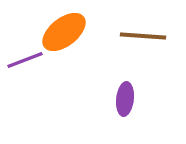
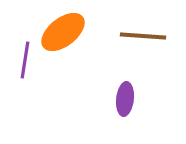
orange ellipse: moved 1 px left
purple line: rotated 60 degrees counterclockwise
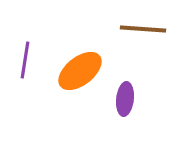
orange ellipse: moved 17 px right, 39 px down
brown line: moved 7 px up
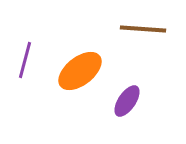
purple line: rotated 6 degrees clockwise
purple ellipse: moved 2 px right, 2 px down; rotated 28 degrees clockwise
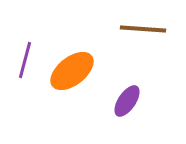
orange ellipse: moved 8 px left
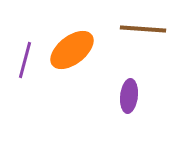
orange ellipse: moved 21 px up
purple ellipse: moved 2 px right, 5 px up; rotated 28 degrees counterclockwise
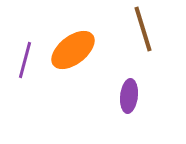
brown line: rotated 69 degrees clockwise
orange ellipse: moved 1 px right
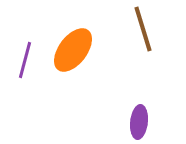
orange ellipse: rotated 15 degrees counterclockwise
purple ellipse: moved 10 px right, 26 px down
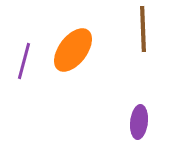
brown line: rotated 15 degrees clockwise
purple line: moved 1 px left, 1 px down
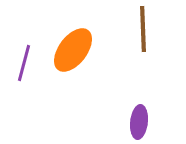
purple line: moved 2 px down
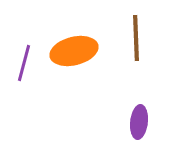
brown line: moved 7 px left, 9 px down
orange ellipse: moved 1 px right, 1 px down; rotated 39 degrees clockwise
